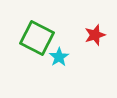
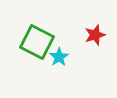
green square: moved 4 px down
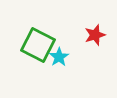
green square: moved 1 px right, 3 px down
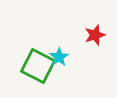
green square: moved 21 px down
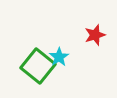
green square: rotated 12 degrees clockwise
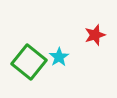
green square: moved 9 px left, 4 px up
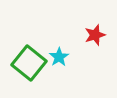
green square: moved 1 px down
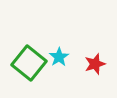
red star: moved 29 px down
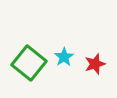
cyan star: moved 5 px right
